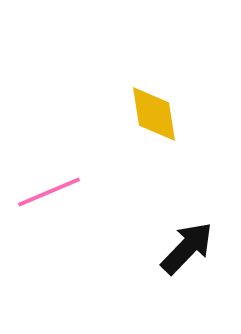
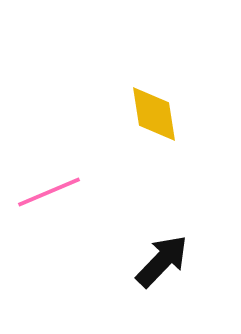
black arrow: moved 25 px left, 13 px down
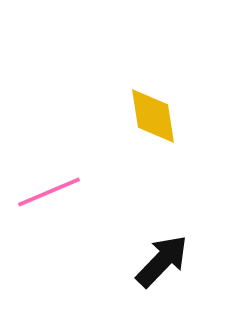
yellow diamond: moved 1 px left, 2 px down
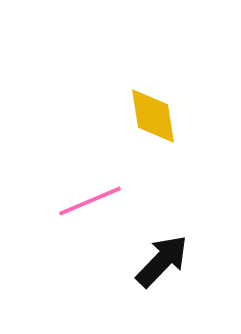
pink line: moved 41 px right, 9 px down
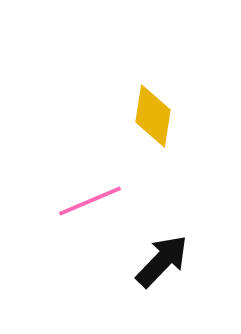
yellow diamond: rotated 18 degrees clockwise
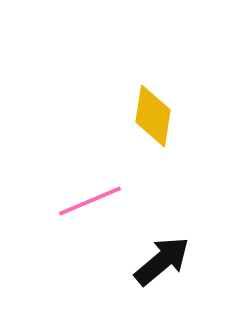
black arrow: rotated 6 degrees clockwise
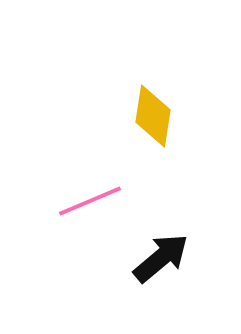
black arrow: moved 1 px left, 3 px up
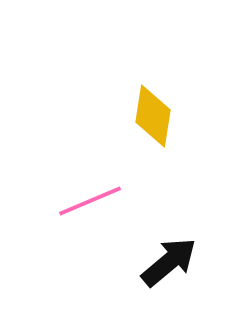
black arrow: moved 8 px right, 4 px down
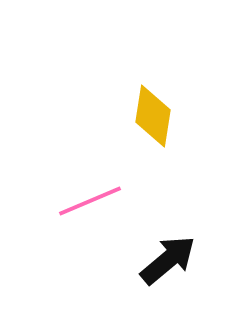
black arrow: moved 1 px left, 2 px up
